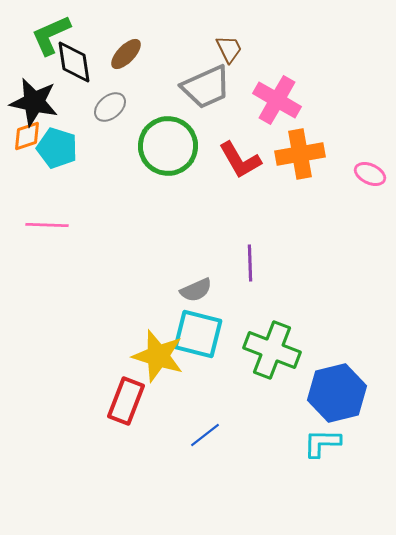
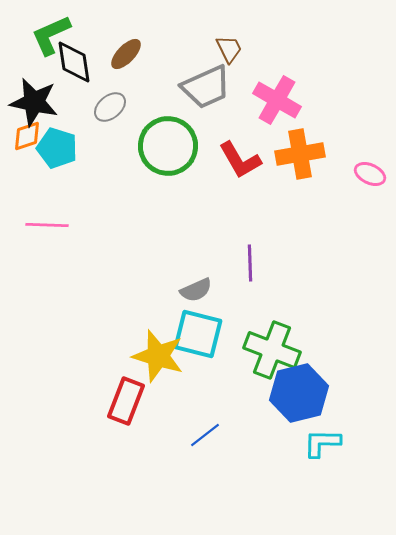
blue hexagon: moved 38 px left
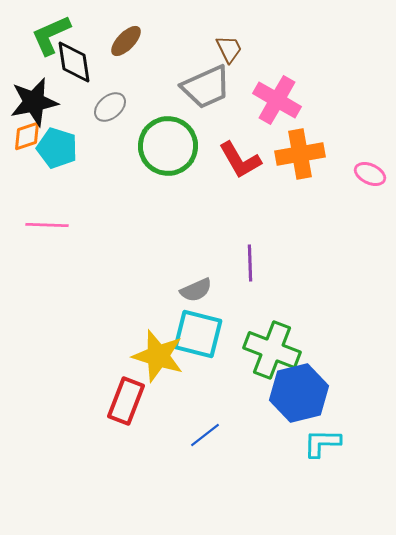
brown ellipse: moved 13 px up
black star: rotated 24 degrees counterclockwise
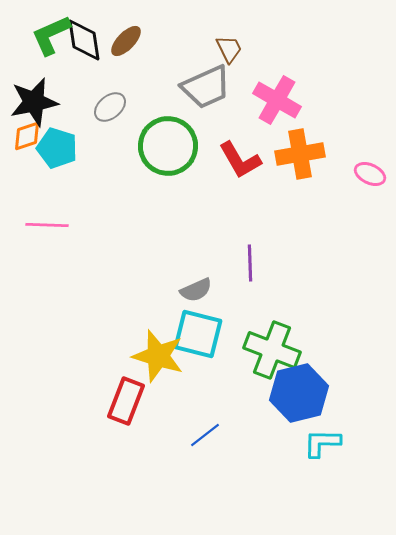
black diamond: moved 10 px right, 22 px up
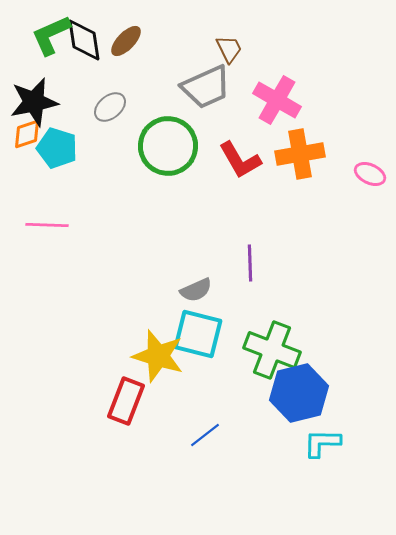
orange diamond: moved 2 px up
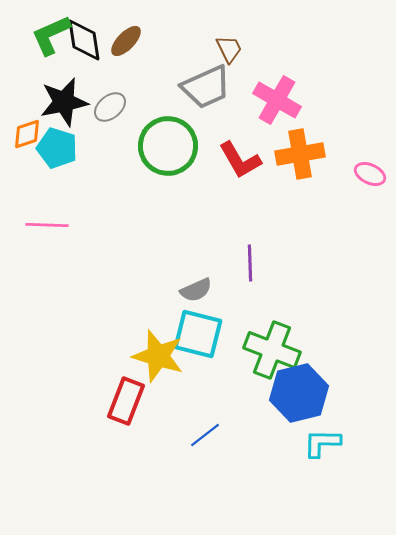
black star: moved 30 px right
